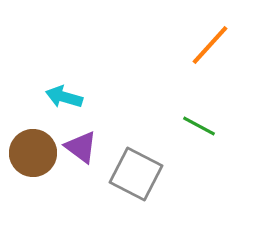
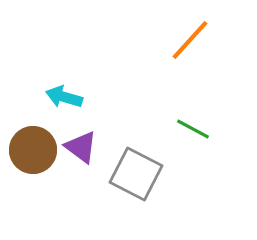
orange line: moved 20 px left, 5 px up
green line: moved 6 px left, 3 px down
brown circle: moved 3 px up
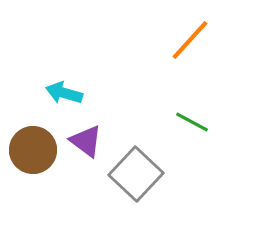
cyan arrow: moved 4 px up
green line: moved 1 px left, 7 px up
purple triangle: moved 5 px right, 6 px up
gray square: rotated 16 degrees clockwise
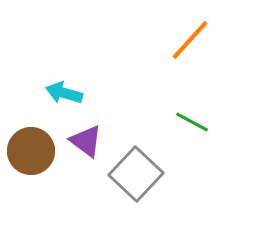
brown circle: moved 2 px left, 1 px down
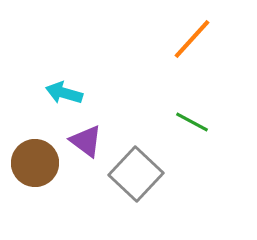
orange line: moved 2 px right, 1 px up
brown circle: moved 4 px right, 12 px down
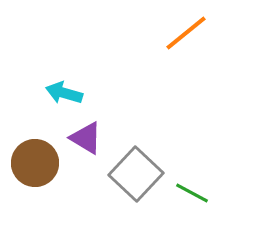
orange line: moved 6 px left, 6 px up; rotated 9 degrees clockwise
green line: moved 71 px down
purple triangle: moved 3 px up; rotated 6 degrees counterclockwise
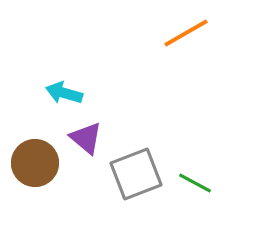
orange line: rotated 9 degrees clockwise
purple triangle: rotated 9 degrees clockwise
gray square: rotated 26 degrees clockwise
green line: moved 3 px right, 10 px up
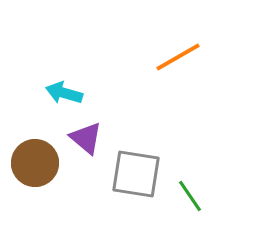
orange line: moved 8 px left, 24 px down
gray square: rotated 30 degrees clockwise
green line: moved 5 px left, 13 px down; rotated 28 degrees clockwise
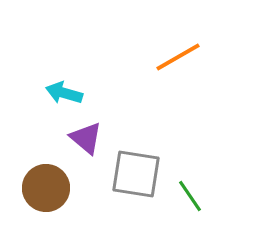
brown circle: moved 11 px right, 25 px down
